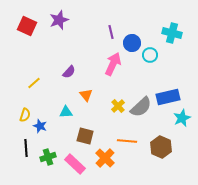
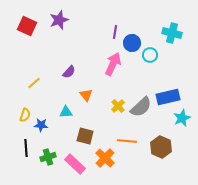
purple line: moved 4 px right; rotated 24 degrees clockwise
blue star: moved 1 px right, 1 px up; rotated 16 degrees counterclockwise
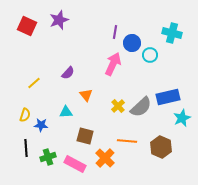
purple semicircle: moved 1 px left, 1 px down
pink rectangle: rotated 15 degrees counterclockwise
